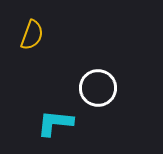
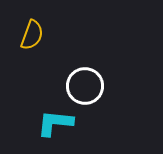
white circle: moved 13 px left, 2 px up
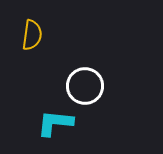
yellow semicircle: rotated 12 degrees counterclockwise
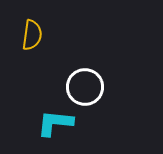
white circle: moved 1 px down
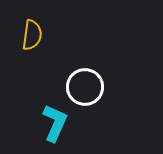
cyan L-shape: rotated 108 degrees clockwise
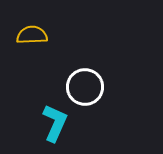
yellow semicircle: rotated 100 degrees counterclockwise
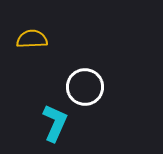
yellow semicircle: moved 4 px down
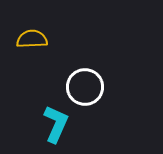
cyan L-shape: moved 1 px right, 1 px down
